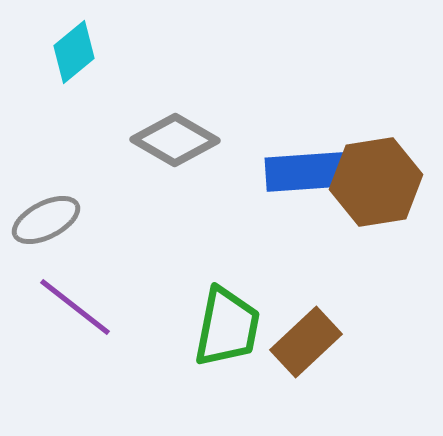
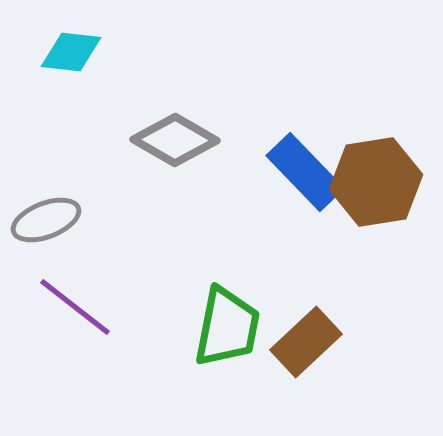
cyan diamond: moved 3 px left; rotated 46 degrees clockwise
blue rectangle: rotated 50 degrees clockwise
gray ellipse: rotated 6 degrees clockwise
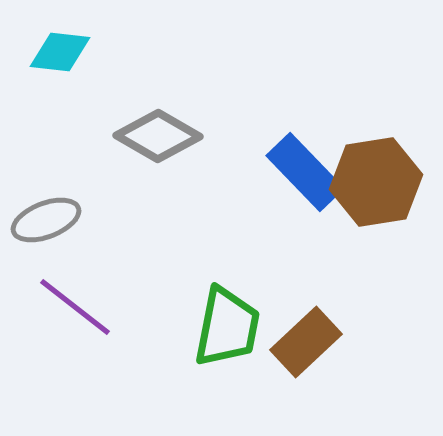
cyan diamond: moved 11 px left
gray diamond: moved 17 px left, 4 px up
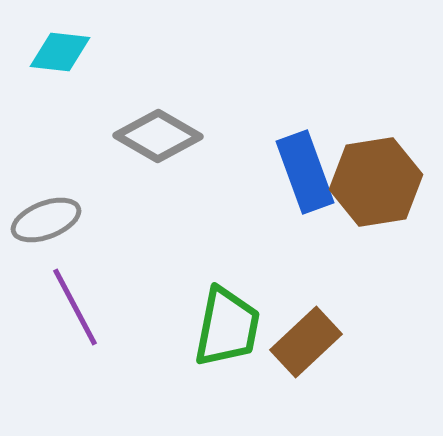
blue rectangle: rotated 24 degrees clockwise
purple line: rotated 24 degrees clockwise
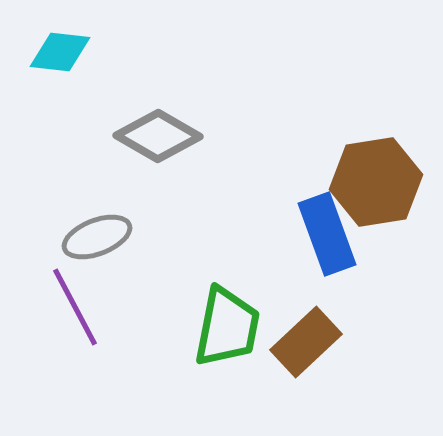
blue rectangle: moved 22 px right, 62 px down
gray ellipse: moved 51 px right, 17 px down
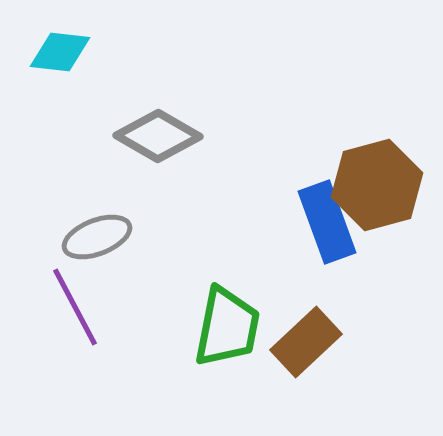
brown hexagon: moved 1 px right, 3 px down; rotated 6 degrees counterclockwise
blue rectangle: moved 12 px up
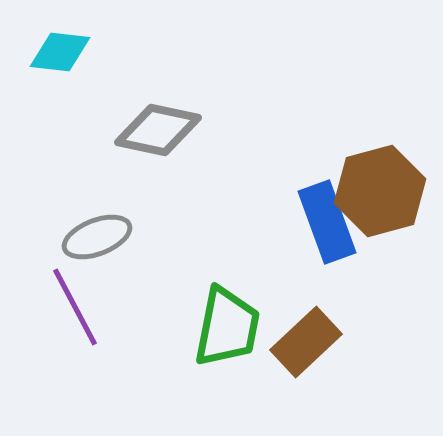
gray diamond: moved 6 px up; rotated 18 degrees counterclockwise
brown hexagon: moved 3 px right, 6 px down
